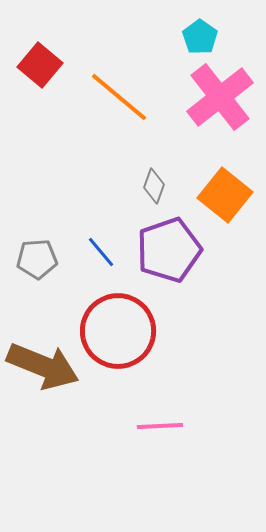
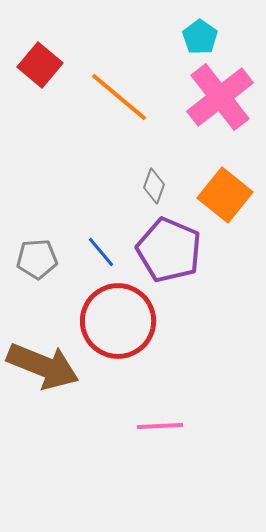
purple pentagon: rotated 30 degrees counterclockwise
red circle: moved 10 px up
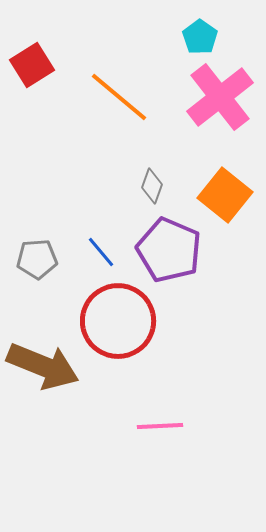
red square: moved 8 px left; rotated 18 degrees clockwise
gray diamond: moved 2 px left
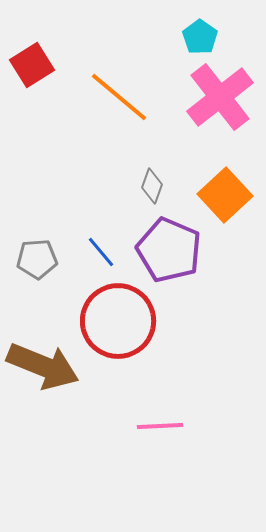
orange square: rotated 8 degrees clockwise
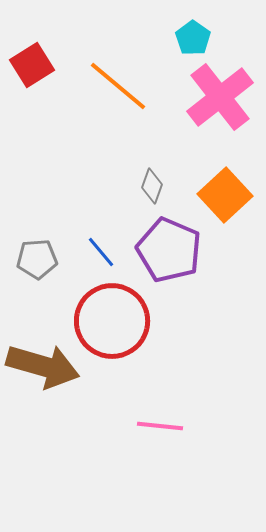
cyan pentagon: moved 7 px left, 1 px down
orange line: moved 1 px left, 11 px up
red circle: moved 6 px left
brown arrow: rotated 6 degrees counterclockwise
pink line: rotated 9 degrees clockwise
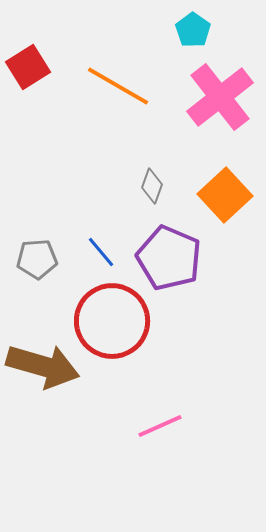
cyan pentagon: moved 8 px up
red square: moved 4 px left, 2 px down
orange line: rotated 10 degrees counterclockwise
purple pentagon: moved 8 px down
pink line: rotated 30 degrees counterclockwise
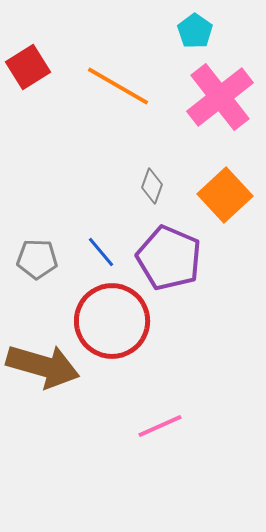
cyan pentagon: moved 2 px right, 1 px down
gray pentagon: rotated 6 degrees clockwise
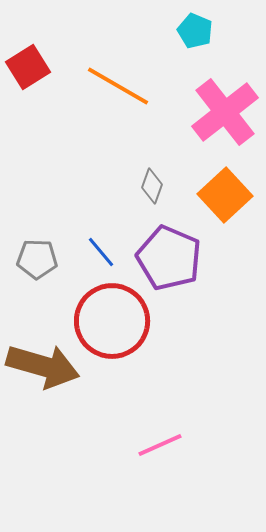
cyan pentagon: rotated 12 degrees counterclockwise
pink cross: moved 5 px right, 15 px down
pink line: moved 19 px down
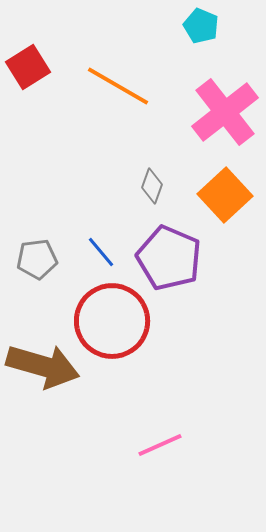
cyan pentagon: moved 6 px right, 5 px up
gray pentagon: rotated 9 degrees counterclockwise
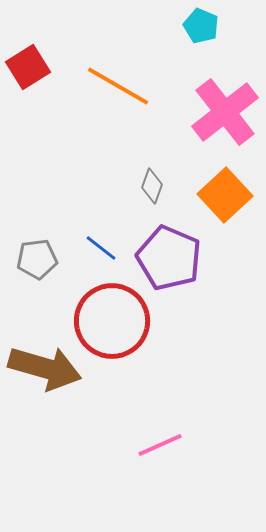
blue line: moved 4 px up; rotated 12 degrees counterclockwise
brown arrow: moved 2 px right, 2 px down
